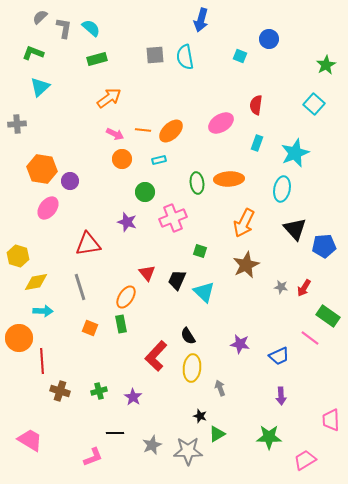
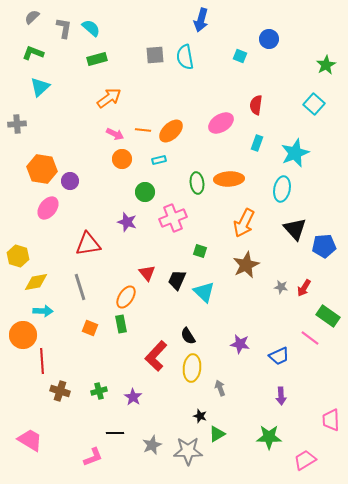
gray semicircle at (40, 17): moved 8 px left
orange circle at (19, 338): moved 4 px right, 3 px up
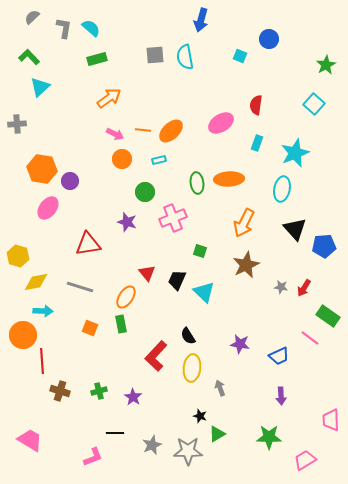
green L-shape at (33, 53): moved 4 px left, 4 px down; rotated 25 degrees clockwise
gray line at (80, 287): rotated 56 degrees counterclockwise
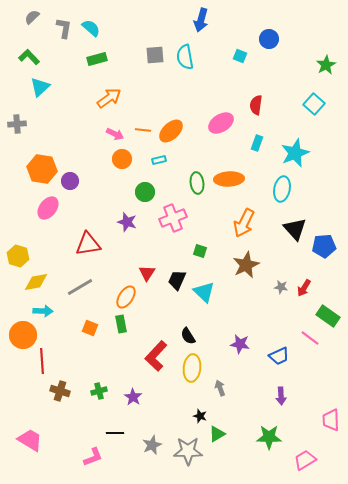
red triangle at (147, 273): rotated 12 degrees clockwise
gray line at (80, 287): rotated 48 degrees counterclockwise
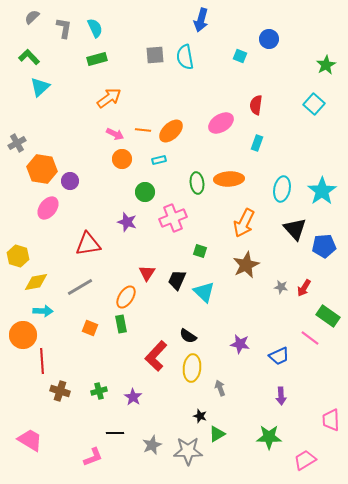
cyan semicircle at (91, 28): moved 4 px right; rotated 24 degrees clockwise
gray cross at (17, 124): moved 19 px down; rotated 24 degrees counterclockwise
cyan star at (295, 153): moved 27 px right, 38 px down; rotated 12 degrees counterclockwise
black semicircle at (188, 336): rotated 24 degrees counterclockwise
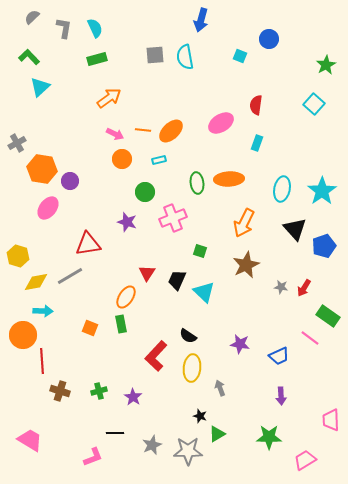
blue pentagon at (324, 246): rotated 15 degrees counterclockwise
gray line at (80, 287): moved 10 px left, 11 px up
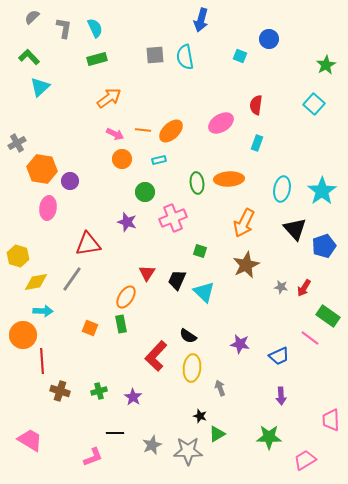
pink ellipse at (48, 208): rotated 30 degrees counterclockwise
gray line at (70, 276): moved 2 px right, 3 px down; rotated 24 degrees counterclockwise
